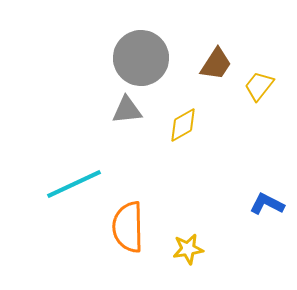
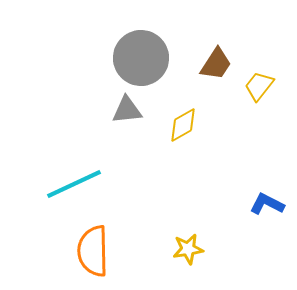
orange semicircle: moved 35 px left, 24 px down
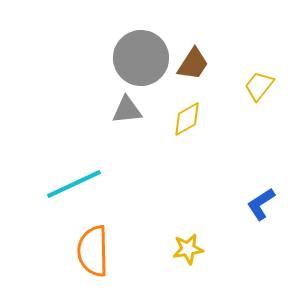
brown trapezoid: moved 23 px left
yellow diamond: moved 4 px right, 6 px up
blue L-shape: moved 6 px left; rotated 60 degrees counterclockwise
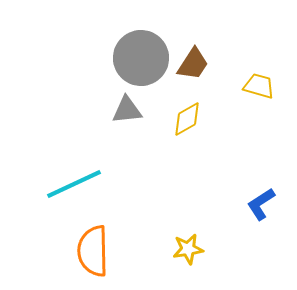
yellow trapezoid: rotated 68 degrees clockwise
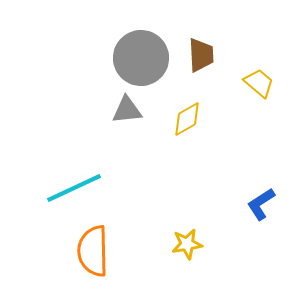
brown trapezoid: moved 8 px right, 9 px up; rotated 36 degrees counterclockwise
yellow trapezoid: moved 3 px up; rotated 24 degrees clockwise
cyan line: moved 4 px down
yellow star: moved 1 px left, 5 px up
